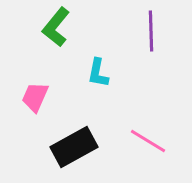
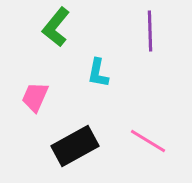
purple line: moved 1 px left
black rectangle: moved 1 px right, 1 px up
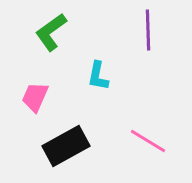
green L-shape: moved 5 px left, 5 px down; rotated 15 degrees clockwise
purple line: moved 2 px left, 1 px up
cyan L-shape: moved 3 px down
black rectangle: moved 9 px left
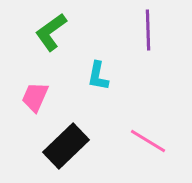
black rectangle: rotated 15 degrees counterclockwise
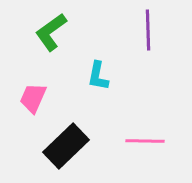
pink trapezoid: moved 2 px left, 1 px down
pink line: moved 3 px left; rotated 30 degrees counterclockwise
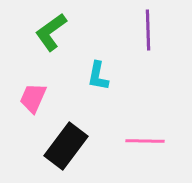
black rectangle: rotated 9 degrees counterclockwise
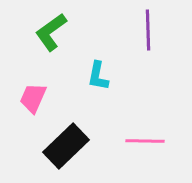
black rectangle: rotated 9 degrees clockwise
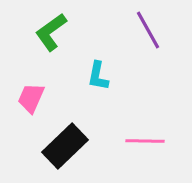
purple line: rotated 27 degrees counterclockwise
pink trapezoid: moved 2 px left
black rectangle: moved 1 px left
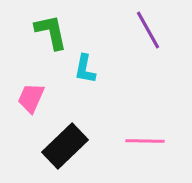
green L-shape: rotated 114 degrees clockwise
cyan L-shape: moved 13 px left, 7 px up
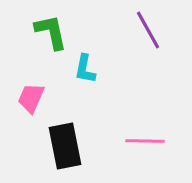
black rectangle: rotated 57 degrees counterclockwise
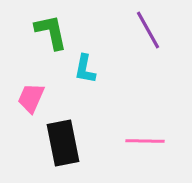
black rectangle: moved 2 px left, 3 px up
